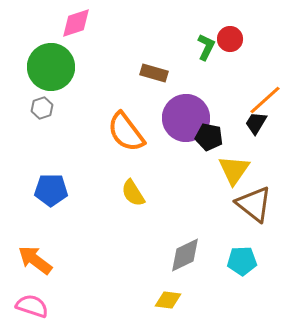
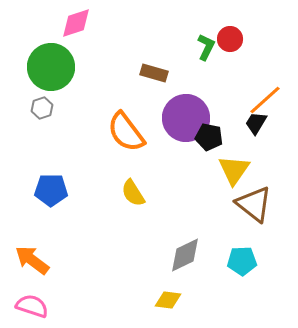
orange arrow: moved 3 px left
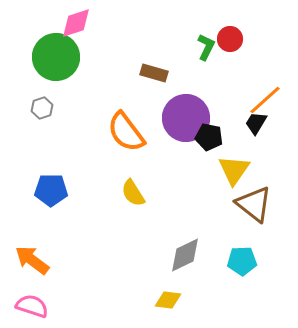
green circle: moved 5 px right, 10 px up
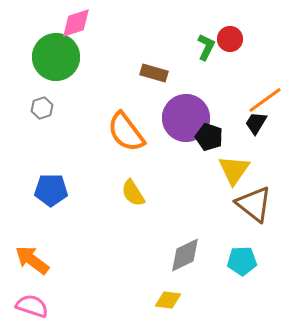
orange line: rotated 6 degrees clockwise
black pentagon: rotated 8 degrees clockwise
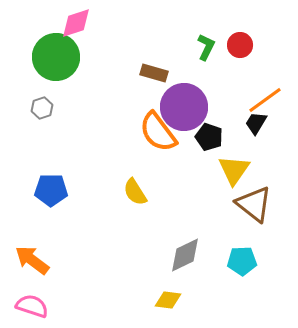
red circle: moved 10 px right, 6 px down
purple circle: moved 2 px left, 11 px up
orange semicircle: moved 32 px right
yellow semicircle: moved 2 px right, 1 px up
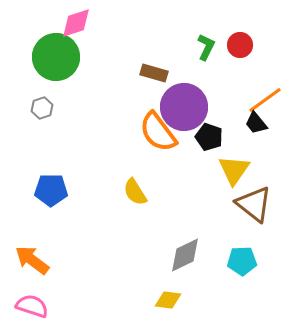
black trapezoid: rotated 70 degrees counterclockwise
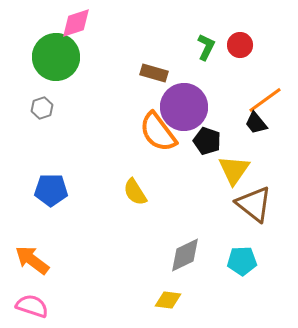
black pentagon: moved 2 px left, 4 px down
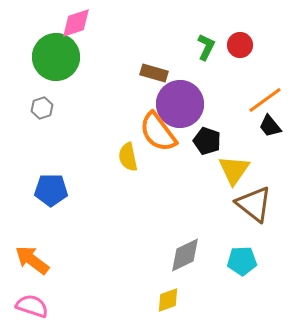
purple circle: moved 4 px left, 3 px up
black trapezoid: moved 14 px right, 3 px down
yellow semicircle: moved 7 px left, 35 px up; rotated 20 degrees clockwise
yellow diamond: rotated 28 degrees counterclockwise
